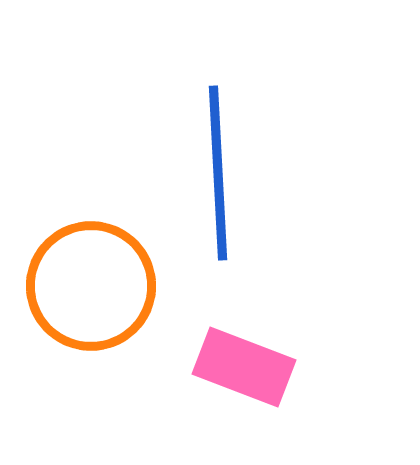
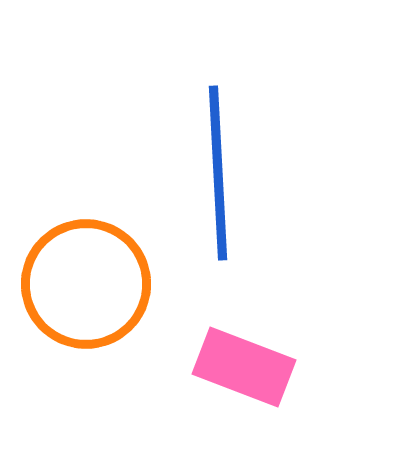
orange circle: moved 5 px left, 2 px up
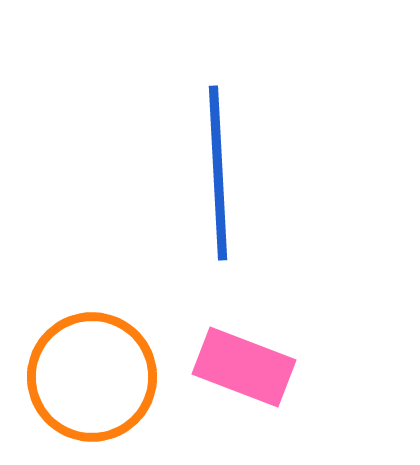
orange circle: moved 6 px right, 93 px down
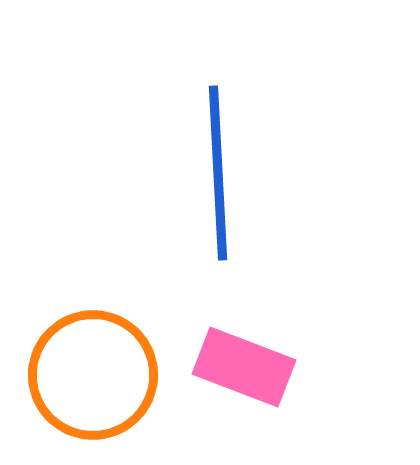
orange circle: moved 1 px right, 2 px up
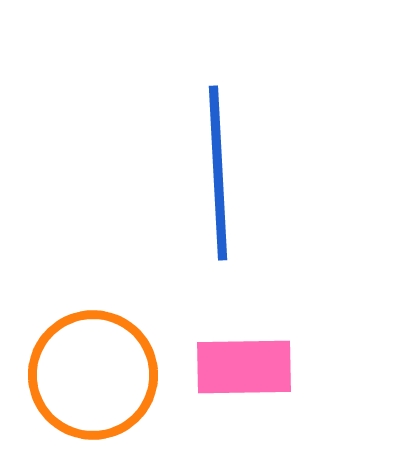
pink rectangle: rotated 22 degrees counterclockwise
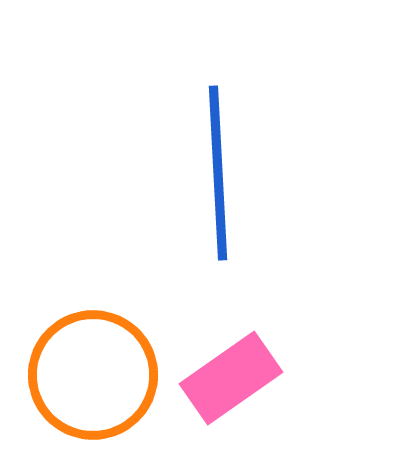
pink rectangle: moved 13 px left, 11 px down; rotated 34 degrees counterclockwise
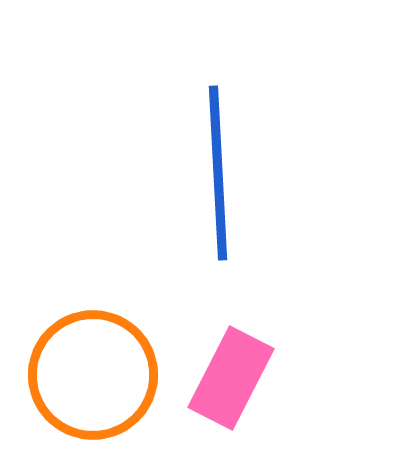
pink rectangle: rotated 28 degrees counterclockwise
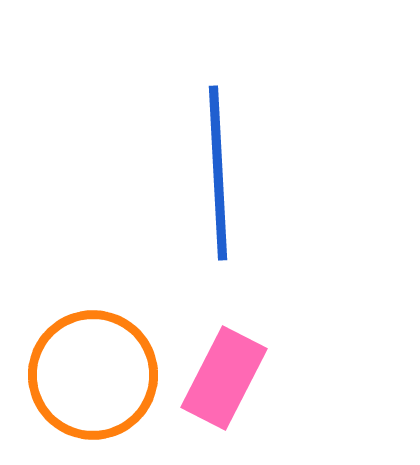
pink rectangle: moved 7 px left
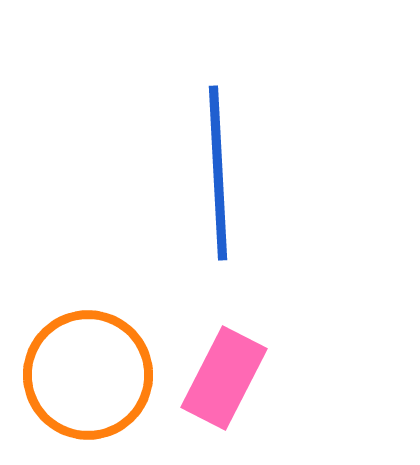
orange circle: moved 5 px left
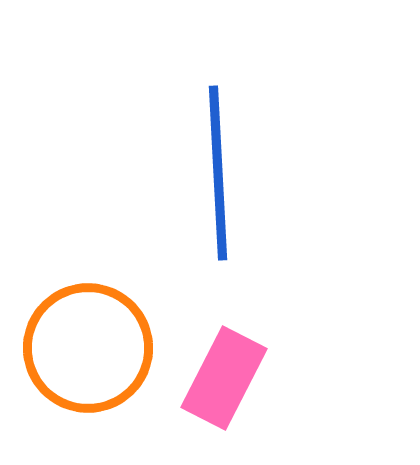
orange circle: moved 27 px up
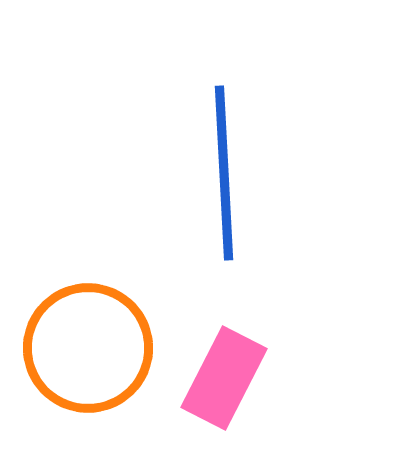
blue line: moved 6 px right
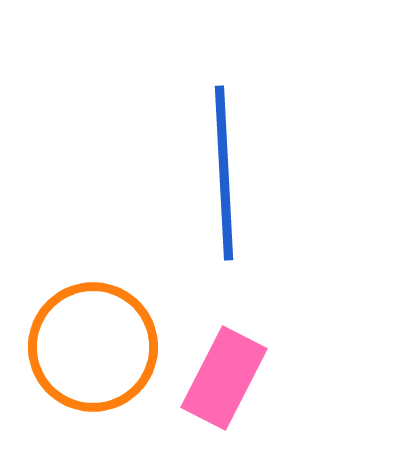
orange circle: moved 5 px right, 1 px up
